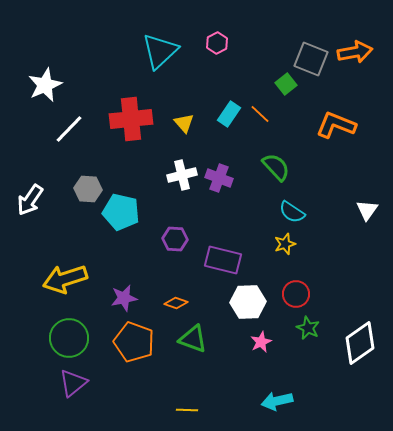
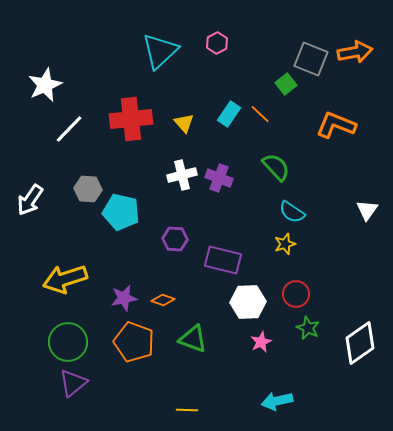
orange diamond: moved 13 px left, 3 px up
green circle: moved 1 px left, 4 px down
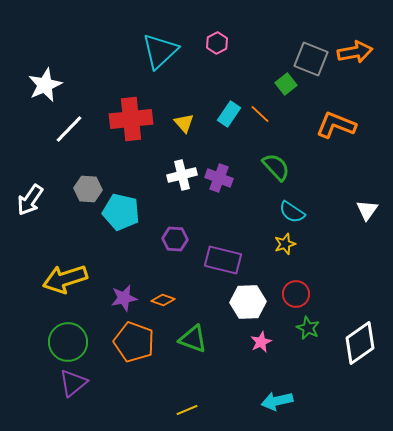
yellow line: rotated 25 degrees counterclockwise
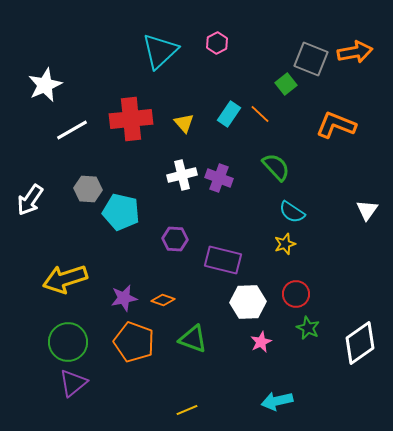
white line: moved 3 px right, 1 px down; rotated 16 degrees clockwise
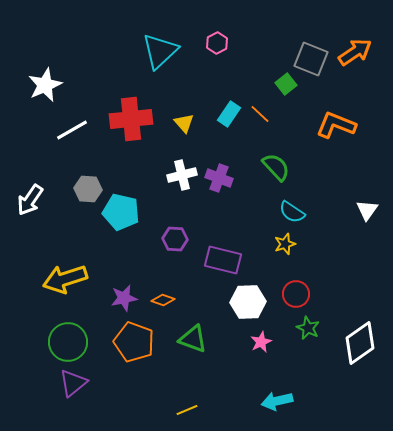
orange arrow: rotated 24 degrees counterclockwise
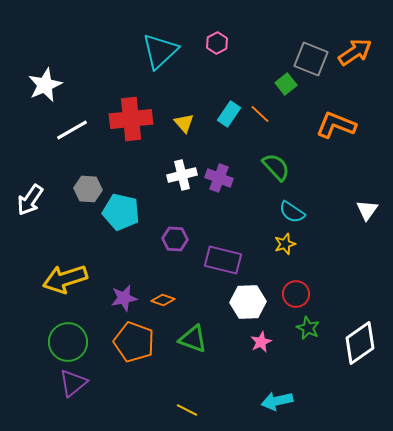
yellow line: rotated 50 degrees clockwise
